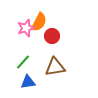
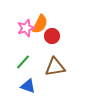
orange semicircle: moved 1 px right, 2 px down
blue triangle: moved 4 px down; rotated 28 degrees clockwise
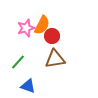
orange semicircle: moved 2 px right, 1 px down
green line: moved 5 px left
brown triangle: moved 8 px up
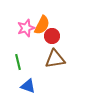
green line: rotated 56 degrees counterclockwise
